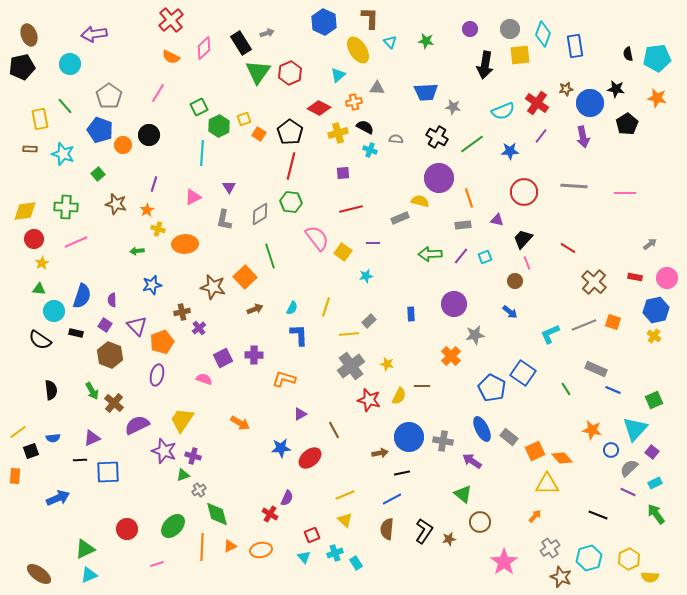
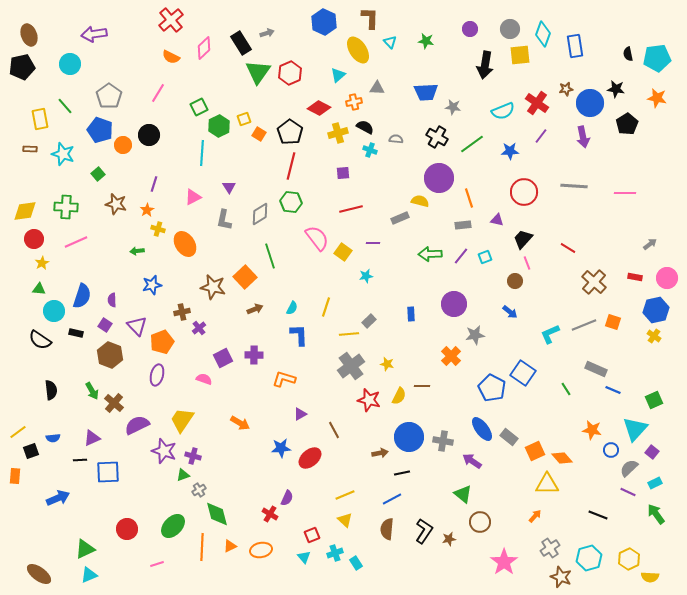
orange ellipse at (185, 244): rotated 60 degrees clockwise
blue ellipse at (482, 429): rotated 10 degrees counterclockwise
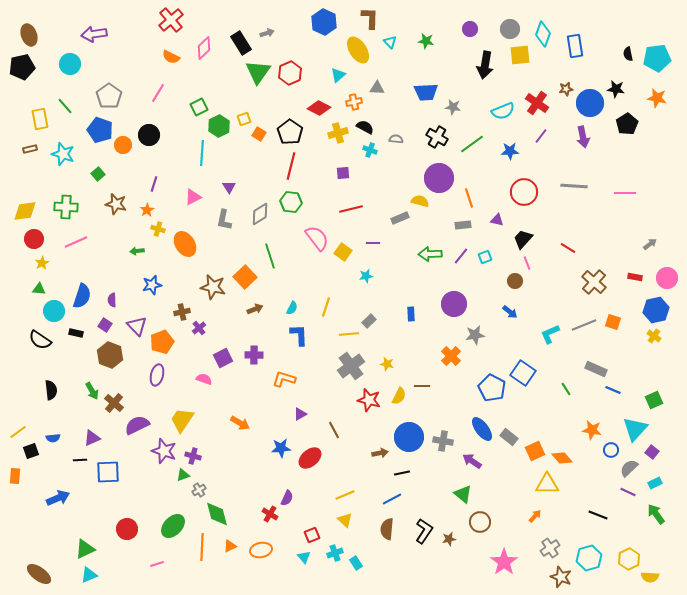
brown rectangle at (30, 149): rotated 16 degrees counterclockwise
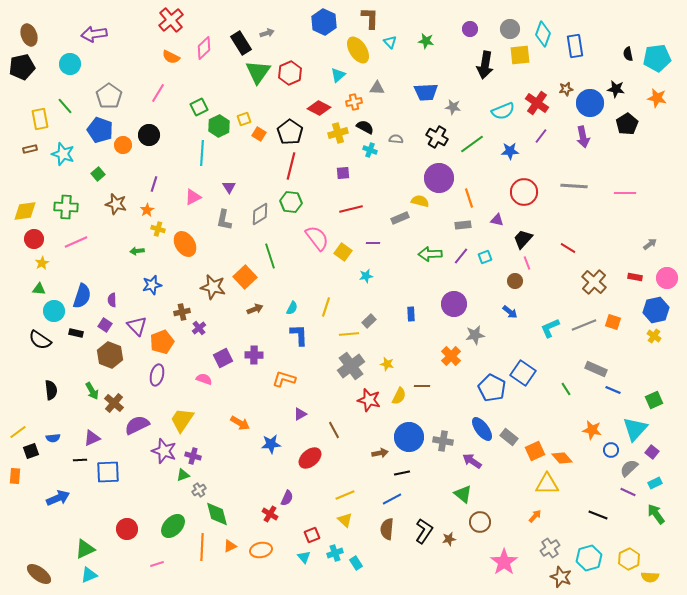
cyan L-shape at (550, 334): moved 6 px up
blue star at (281, 448): moved 10 px left, 4 px up
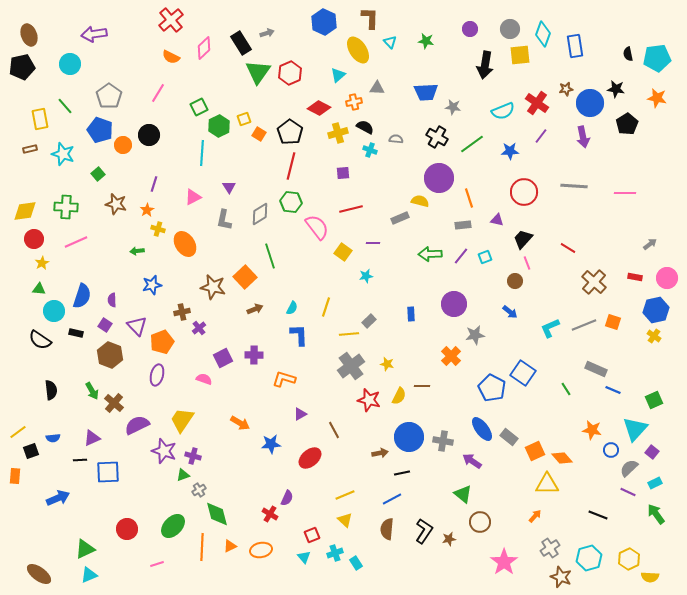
pink semicircle at (317, 238): moved 11 px up
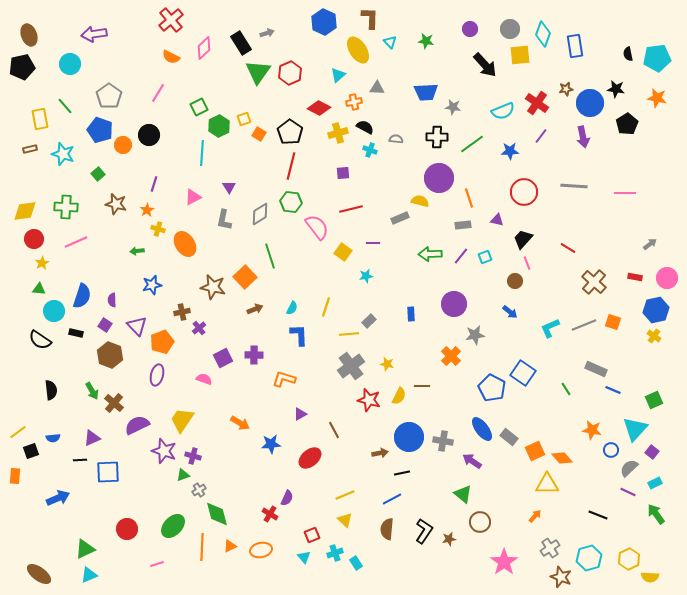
black arrow at (485, 65): rotated 52 degrees counterclockwise
black cross at (437, 137): rotated 30 degrees counterclockwise
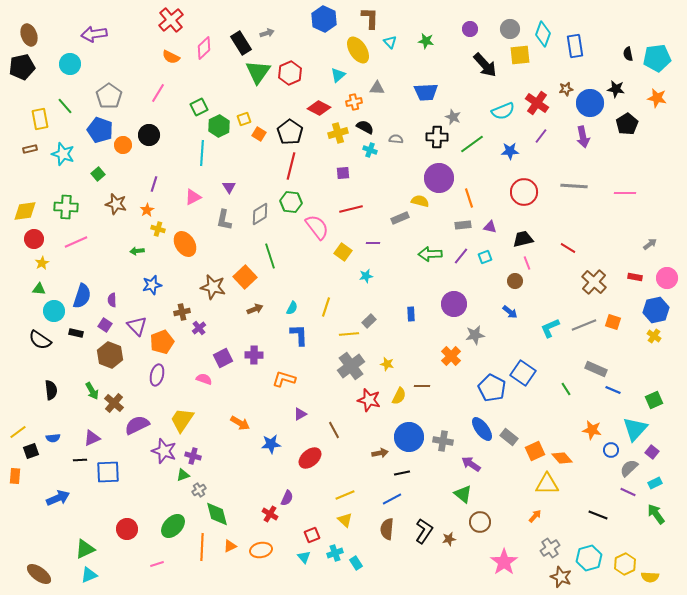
blue hexagon at (324, 22): moved 3 px up
gray star at (453, 107): moved 10 px down; rotated 14 degrees clockwise
purple triangle at (497, 220): moved 7 px left, 7 px down
black trapezoid at (523, 239): rotated 35 degrees clockwise
purple arrow at (472, 461): moved 1 px left, 3 px down
yellow hexagon at (629, 559): moved 4 px left, 5 px down
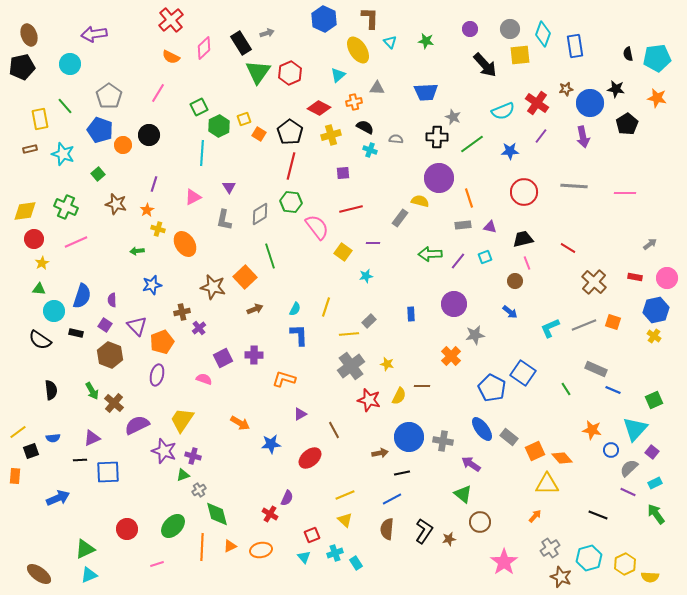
yellow cross at (338, 133): moved 7 px left, 2 px down
green cross at (66, 207): rotated 20 degrees clockwise
gray rectangle at (400, 218): rotated 30 degrees counterclockwise
purple line at (461, 256): moved 3 px left, 5 px down
cyan semicircle at (292, 308): moved 3 px right, 1 px down
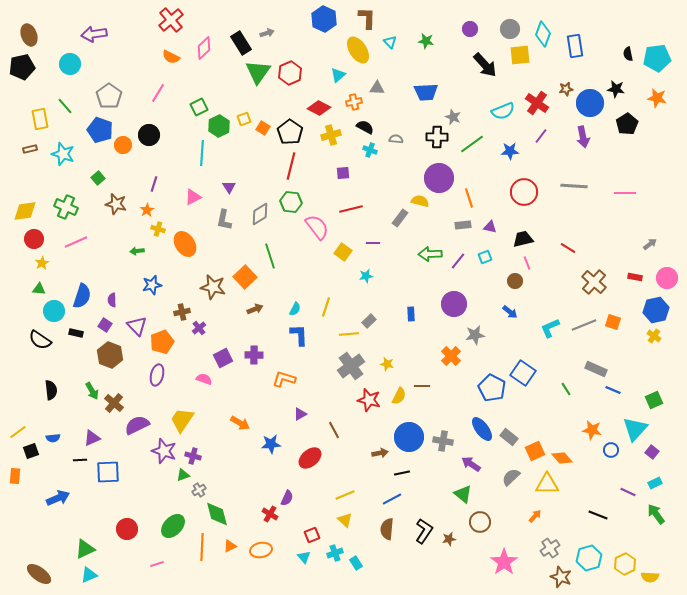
brown L-shape at (370, 18): moved 3 px left
orange square at (259, 134): moved 4 px right, 6 px up
green square at (98, 174): moved 4 px down
gray semicircle at (629, 468): moved 118 px left, 9 px down
